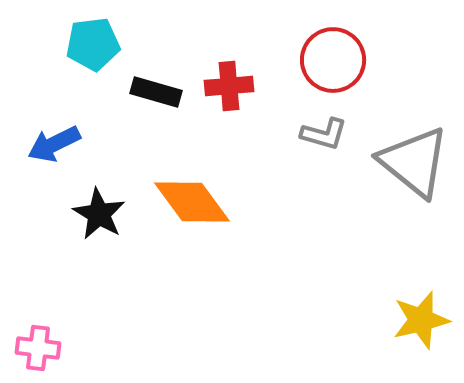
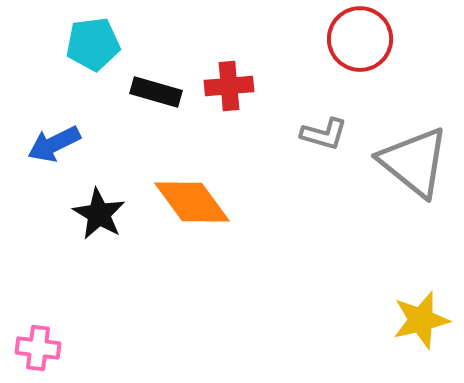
red circle: moved 27 px right, 21 px up
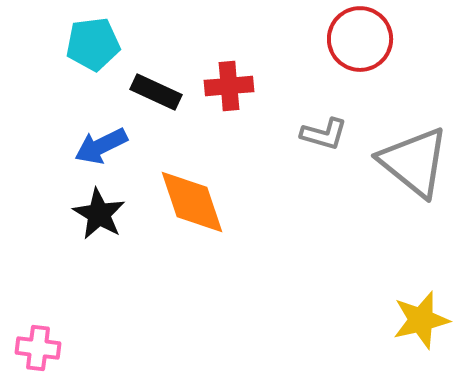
black rectangle: rotated 9 degrees clockwise
blue arrow: moved 47 px right, 2 px down
orange diamond: rotated 18 degrees clockwise
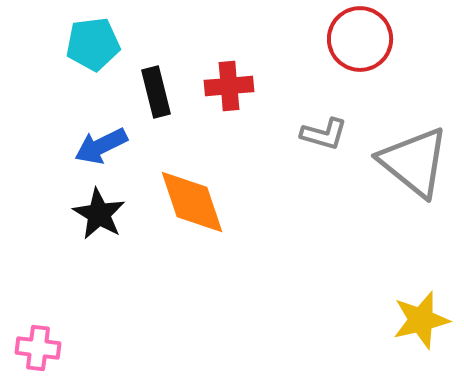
black rectangle: rotated 51 degrees clockwise
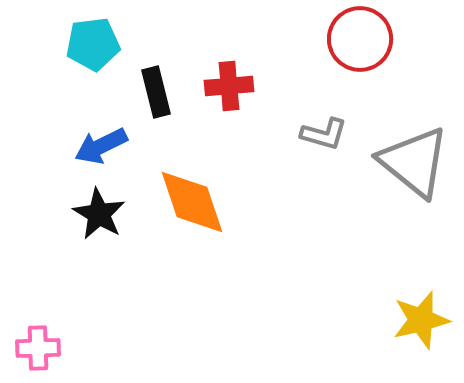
pink cross: rotated 9 degrees counterclockwise
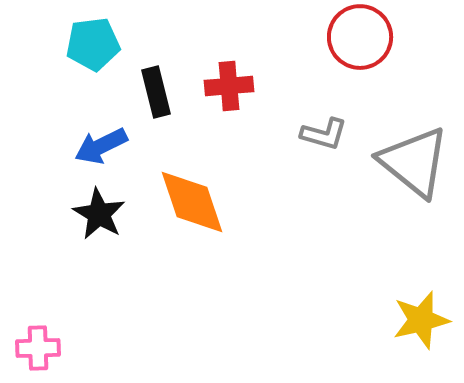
red circle: moved 2 px up
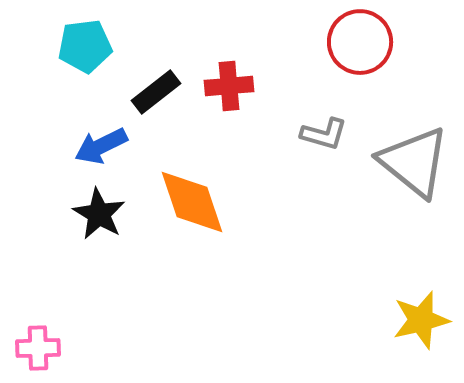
red circle: moved 5 px down
cyan pentagon: moved 8 px left, 2 px down
black rectangle: rotated 66 degrees clockwise
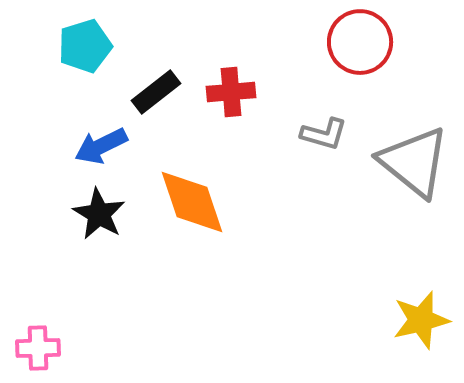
cyan pentagon: rotated 10 degrees counterclockwise
red cross: moved 2 px right, 6 px down
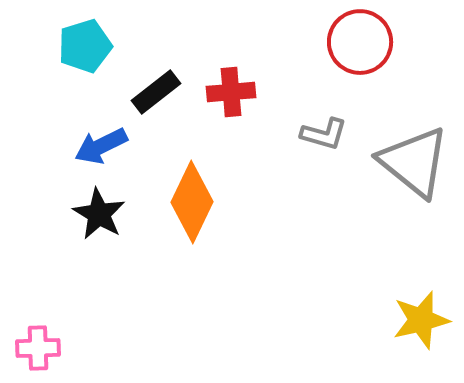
orange diamond: rotated 44 degrees clockwise
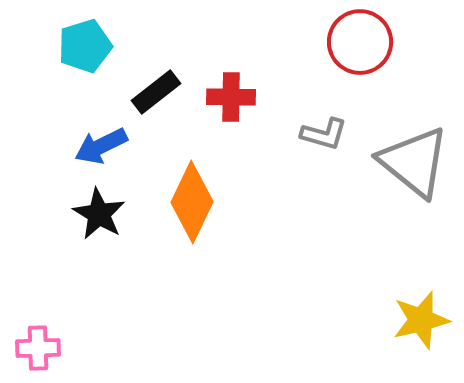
red cross: moved 5 px down; rotated 6 degrees clockwise
